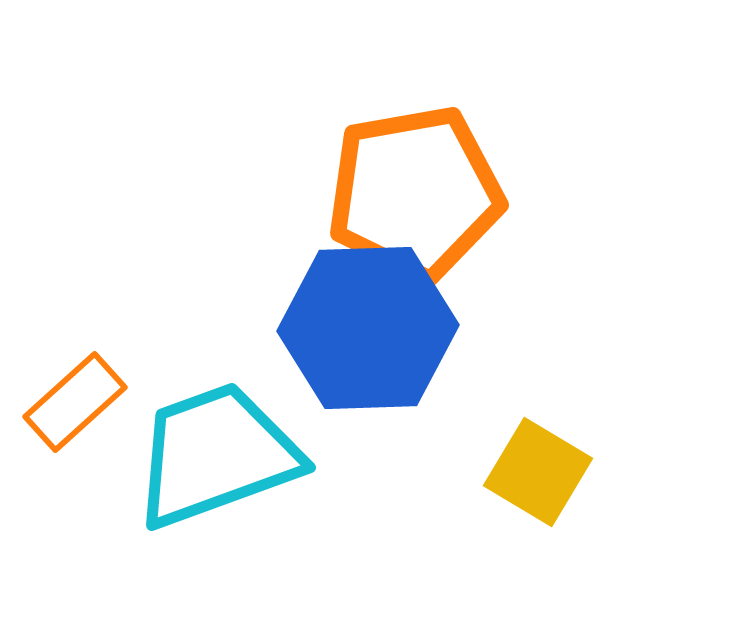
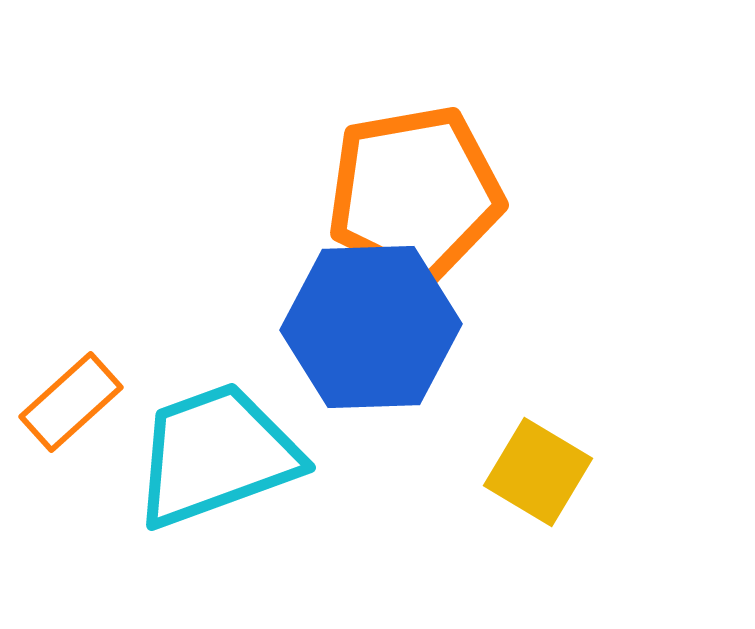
blue hexagon: moved 3 px right, 1 px up
orange rectangle: moved 4 px left
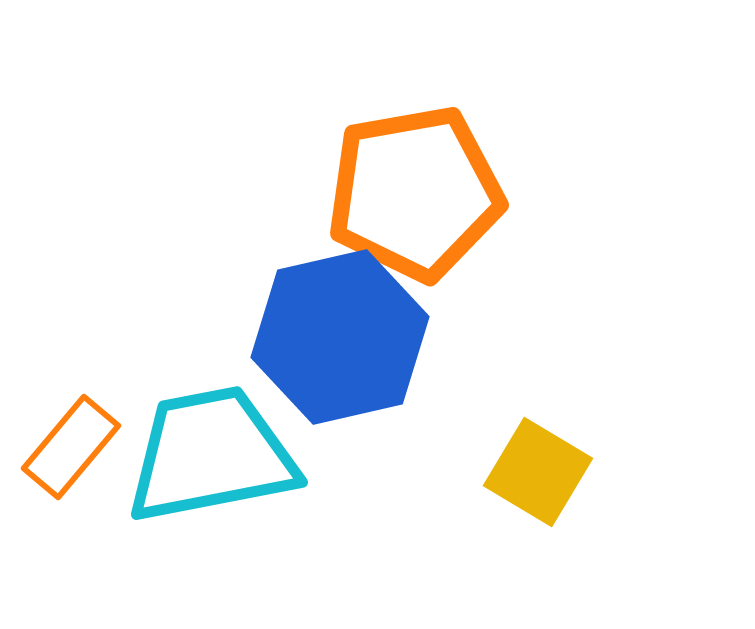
blue hexagon: moved 31 px left, 10 px down; rotated 11 degrees counterclockwise
orange rectangle: moved 45 px down; rotated 8 degrees counterclockwise
cyan trapezoid: moved 5 px left; rotated 9 degrees clockwise
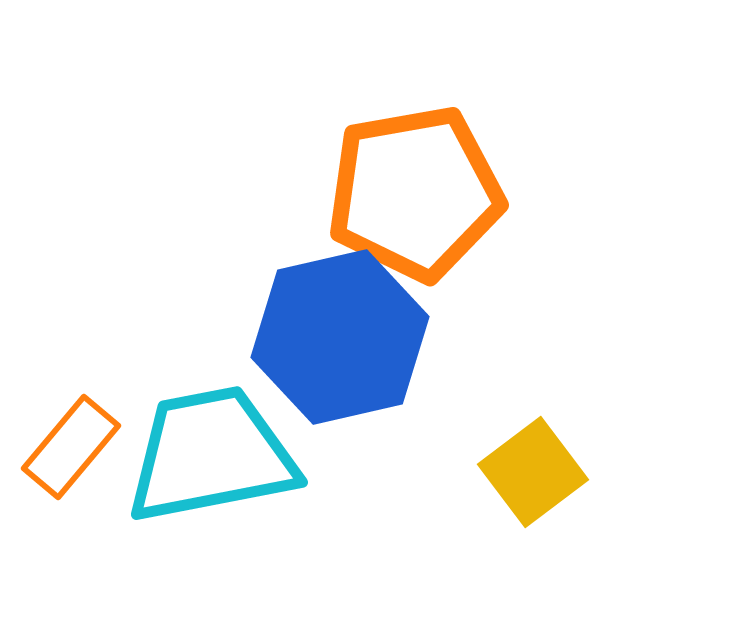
yellow square: moved 5 px left; rotated 22 degrees clockwise
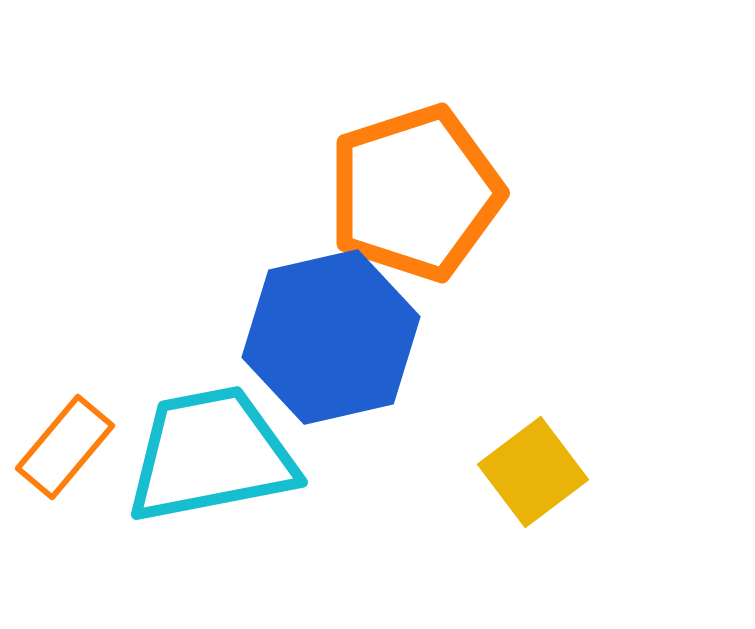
orange pentagon: rotated 8 degrees counterclockwise
blue hexagon: moved 9 px left
orange rectangle: moved 6 px left
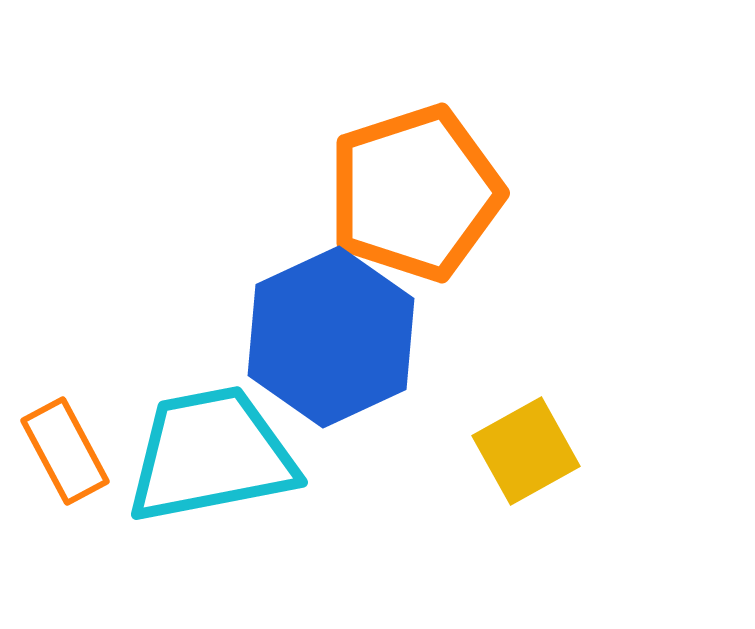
blue hexagon: rotated 12 degrees counterclockwise
orange rectangle: moved 4 px down; rotated 68 degrees counterclockwise
yellow square: moved 7 px left, 21 px up; rotated 8 degrees clockwise
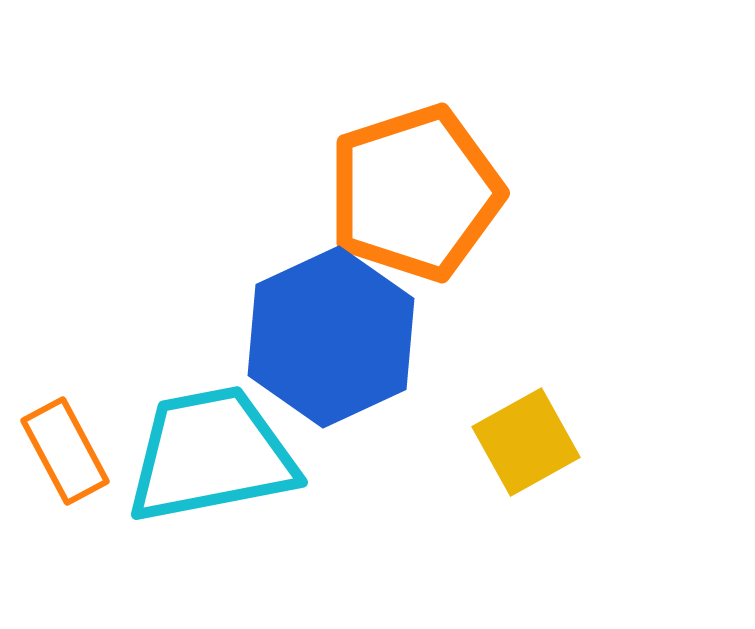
yellow square: moved 9 px up
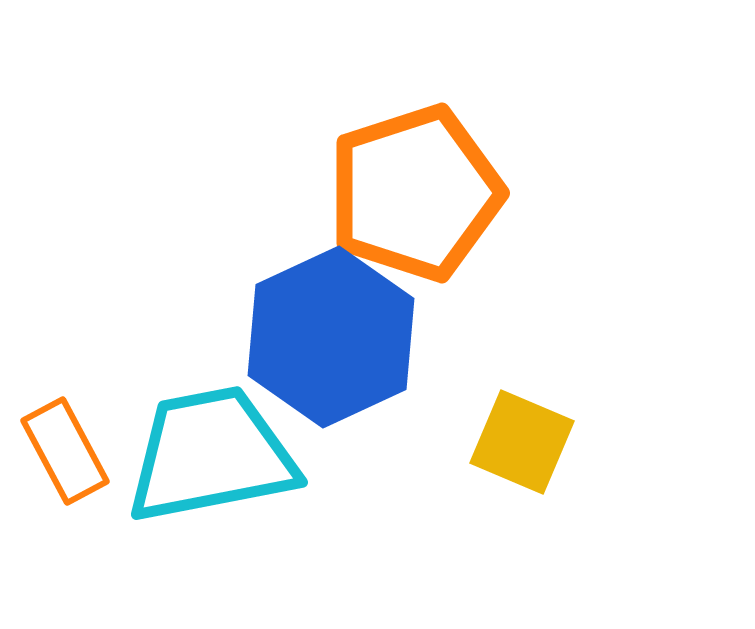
yellow square: moved 4 px left; rotated 38 degrees counterclockwise
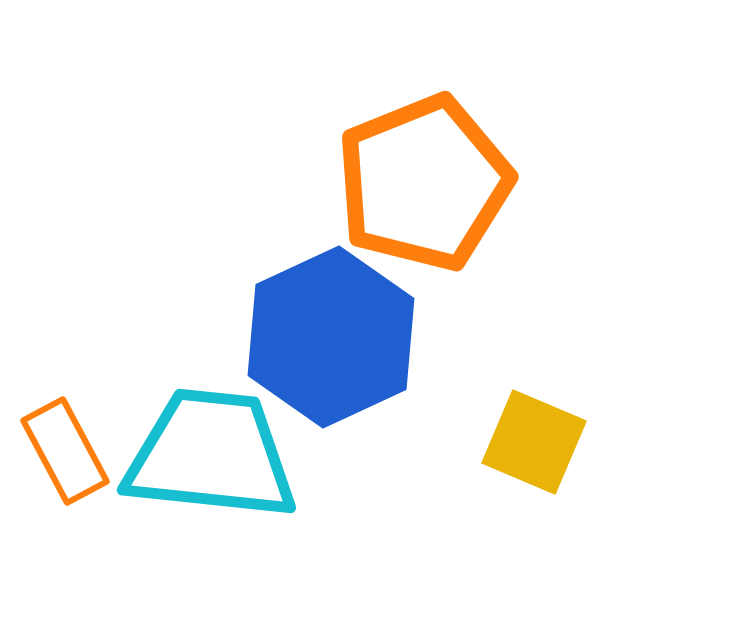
orange pentagon: moved 9 px right, 10 px up; rotated 4 degrees counterclockwise
yellow square: moved 12 px right
cyan trapezoid: rotated 17 degrees clockwise
